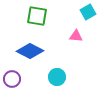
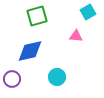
green square: rotated 25 degrees counterclockwise
blue diamond: rotated 40 degrees counterclockwise
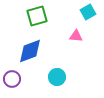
blue diamond: rotated 8 degrees counterclockwise
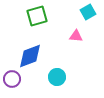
blue diamond: moved 5 px down
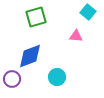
cyan square: rotated 21 degrees counterclockwise
green square: moved 1 px left, 1 px down
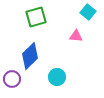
blue diamond: rotated 24 degrees counterclockwise
